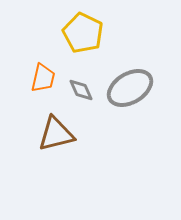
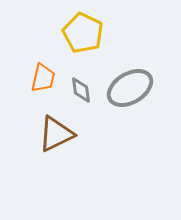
gray diamond: rotated 16 degrees clockwise
brown triangle: rotated 12 degrees counterclockwise
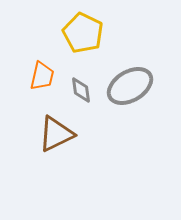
orange trapezoid: moved 1 px left, 2 px up
gray ellipse: moved 2 px up
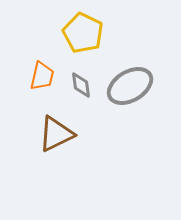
gray diamond: moved 5 px up
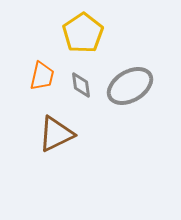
yellow pentagon: rotated 12 degrees clockwise
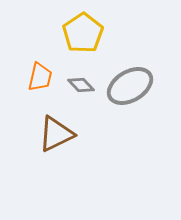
orange trapezoid: moved 2 px left, 1 px down
gray diamond: rotated 36 degrees counterclockwise
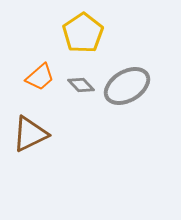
orange trapezoid: rotated 36 degrees clockwise
gray ellipse: moved 3 px left
brown triangle: moved 26 px left
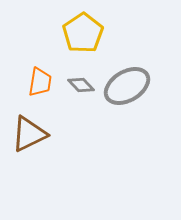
orange trapezoid: moved 5 px down; rotated 40 degrees counterclockwise
brown triangle: moved 1 px left
